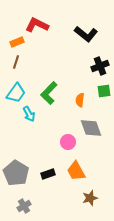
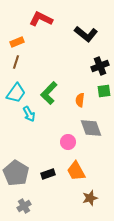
red L-shape: moved 4 px right, 6 px up
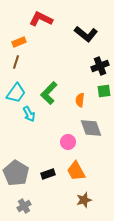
orange rectangle: moved 2 px right
brown star: moved 6 px left, 2 px down
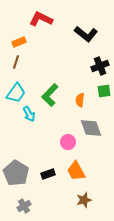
green L-shape: moved 1 px right, 2 px down
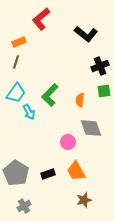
red L-shape: rotated 65 degrees counterclockwise
cyan arrow: moved 2 px up
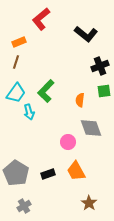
green L-shape: moved 4 px left, 4 px up
cyan arrow: rotated 14 degrees clockwise
brown star: moved 5 px right, 3 px down; rotated 21 degrees counterclockwise
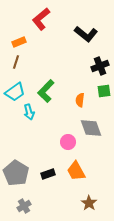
cyan trapezoid: moved 1 px left, 1 px up; rotated 20 degrees clockwise
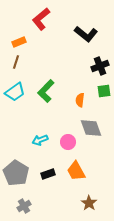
cyan arrow: moved 11 px right, 28 px down; rotated 84 degrees clockwise
